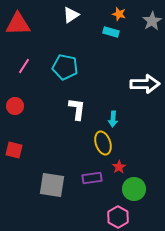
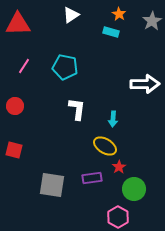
orange star: rotated 16 degrees clockwise
yellow ellipse: moved 2 px right, 3 px down; rotated 40 degrees counterclockwise
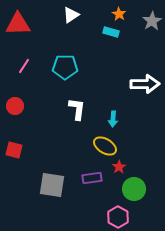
cyan pentagon: rotated 10 degrees counterclockwise
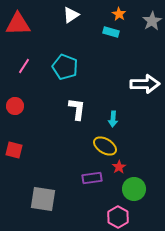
cyan pentagon: rotated 20 degrees clockwise
gray square: moved 9 px left, 14 px down
